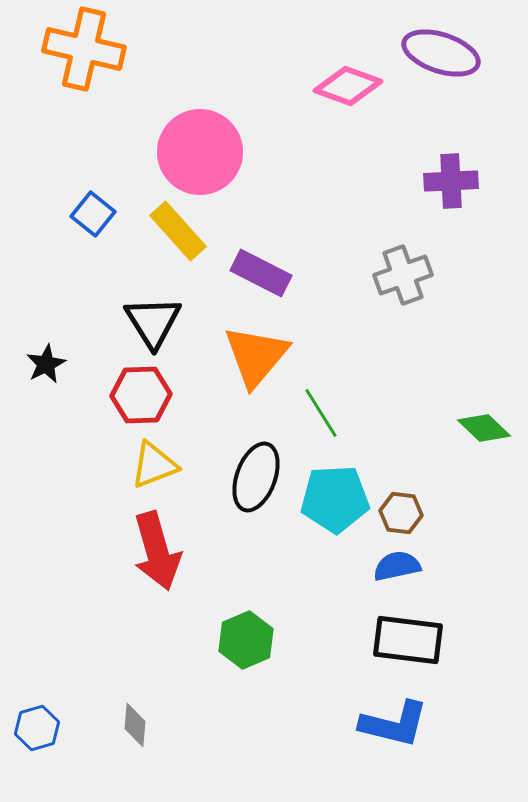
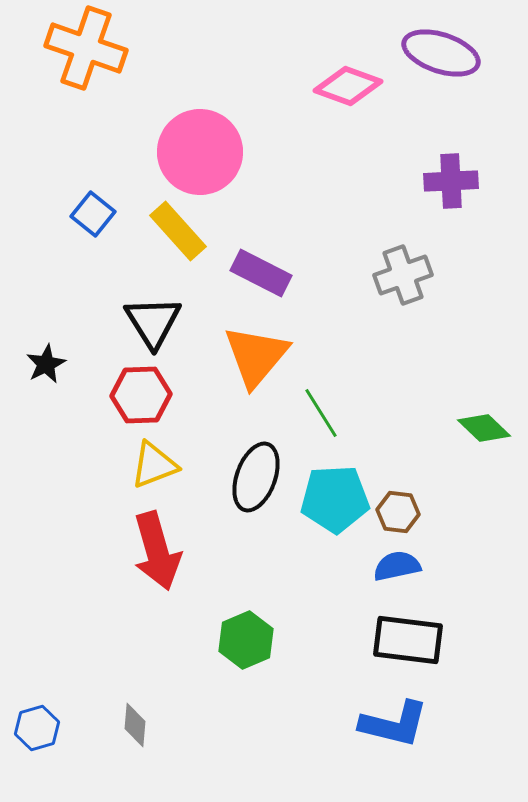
orange cross: moved 2 px right, 1 px up; rotated 6 degrees clockwise
brown hexagon: moved 3 px left, 1 px up
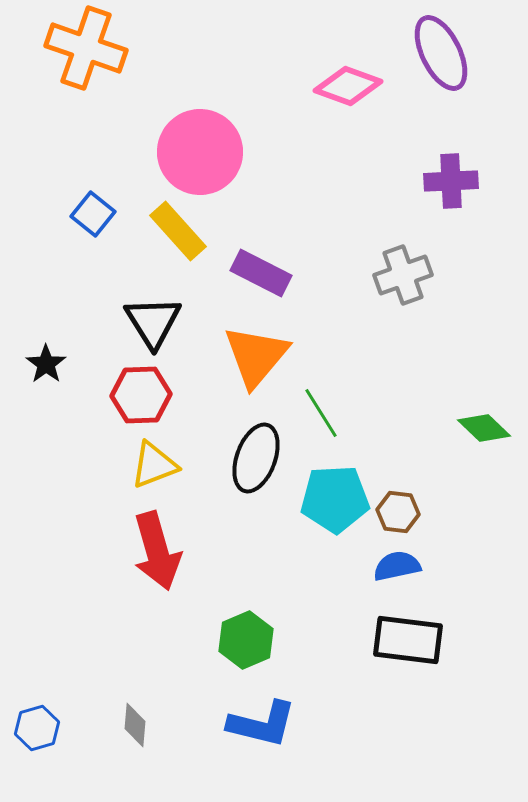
purple ellipse: rotated 46 degrees clockwise
black star: rotated 9 degrees counterclockwise
black ellipse: moved 19 px up
blue L-shape: moved 132 px left
